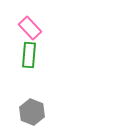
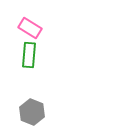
pink rectangle: rotated 15 degrees counterclockwise
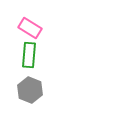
gray hexagon: moved 2 px left, 22 px up
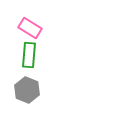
gray hexagon: moved 3 px left
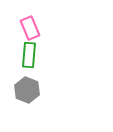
pink rectangle: rotated 35 degrees clockwise
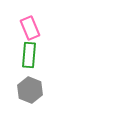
gray hexagon: moved 3 px right
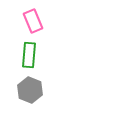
pink rectangle: moved 3 px right, 7 px up
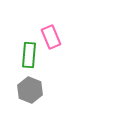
pink rectangle: moved 18 px right, 16 px down
